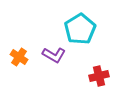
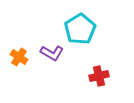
purple L-shape: moved 2 px left, 2 px up
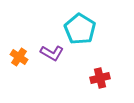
cyan pentagon: rotated 8 degrees counterclockwise
red cross: moved 1 px right, 2 px down
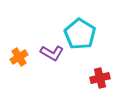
cyan pentagon: moved 5 px down
orange cross: rotated 24 degrees clockwise
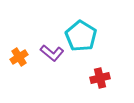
cyan pentagon: moved 1 px right, 2 px down
purple L-shape: rotated 10 degrees clockwise
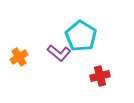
purple L-shape: moved 7 px right
red cross: moved 2 px up
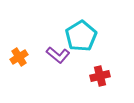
cyan pentagon: rotated 8 degrees clockwise
purple L-shape: moved 1 px left, 2 px down
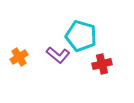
cyan pentagon: rotated 24 degrees counterclockwise
red cross: moved 2 px right, 12 px up
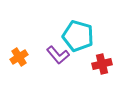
cyan pentagon: moved 3 px left
purple L-shape: rotated 10 degrees clockwise
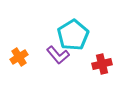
cyan pentagon: moved 5 px left, 1 px up; rotated 24 degrees clockwise
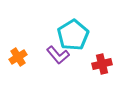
orange cross: moved 1 px left
